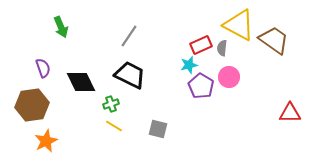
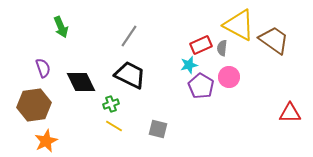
brown hexagon: moved 2 px right
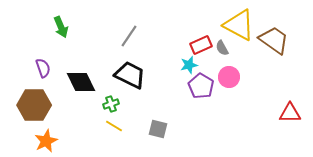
gray semicircle: rotated 35 degrees counterclockwise
brown hexagon: rotated 8 degrees clockwise
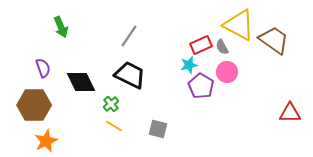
gray semicircle: moved 1 px up
pink circle: moved 2 px left, 5 px up
green cross: rotated 21 degrees counterclockwise
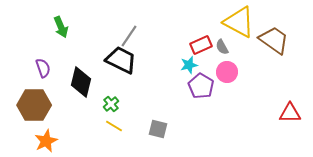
yellow triangle: moved 3 px up
black trapezoid: moved 9 px left, 15 px up
black diamond: rotated 40 degrees clockwise
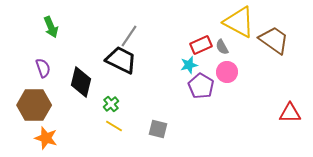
green arrow: moved 10 px left
orange star: moved 3 px up; rotated 30 degrees counterclockwise
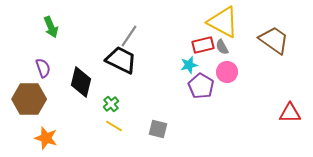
yellow triangle: moved 16 px left
red rectangle: moved 2 px right; rotated 10 degrees clockwise
brown hexagon: moved 5 px left, 6 px up
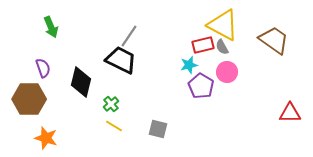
yellow triangle: moved 3 px down
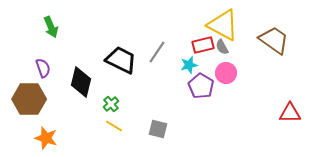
gray line: moved 28 px right, 16 px down
pink circle: moved 1 px left, 1 px down
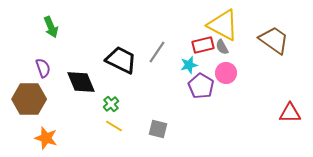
black diamond: rotated 36 degrees counterclockwise
